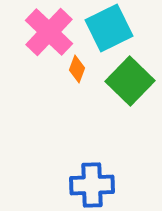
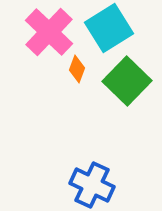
cyan square: rotated 6 degrees counterclockwise
green square: moved 3 px left
blue cross: rotated 27 degrees clockwise
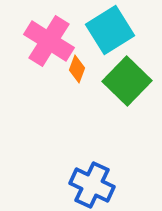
cyan square: moved 1 px right, 2 px down
pink cross: moved 9 px down; rotated 12 degrees counterclockwise
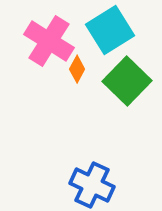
orange diamond: rotated 8 degrees clockwise
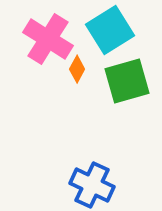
pink cross: moved 1 px left, 2 px up
green square: rotated 30 degrees clockwise
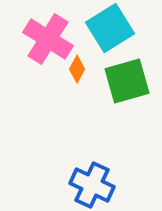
cyan square: moved 2 px up
